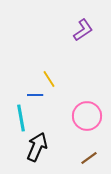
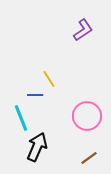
cyan line: rotated 12 degrees counterclockwise
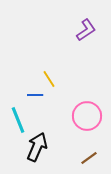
purple L-shape: moved 3 px right
cyan line: moved 3 px left, 2 px down
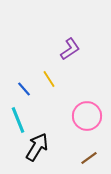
purple L-shape: moved 16 px left, 19 px down
blue line: moved 11 px left, 6 px up; rotated 49 degrees clockwise
black arrow: rotated 8 degrees clockwise
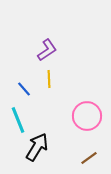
purple L-shape: moved 23 px left, 1 px down
yellow line: rotated 30 degrees clockwise
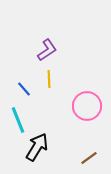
pink circle: moved 10 px up
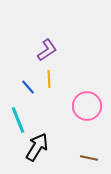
blue line: moved 4 px right, 2 px up
brown line: rotated 48 degrees clockwise
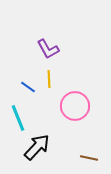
purple L-shape: moved 1 px right, 1 px up; rotated 95 degrees clockwise
blue line: rotated 14 degrees counterclockwise
pink circle: moved 12 px left
cyan line: moved 2 px up
black arrow: rotated 12 degrees clockwise
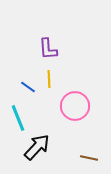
purple L-shape: rotated 25 degrees clockwise
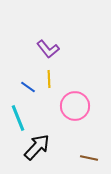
purple L-shape: rotated 35 degrees counterclockwise
